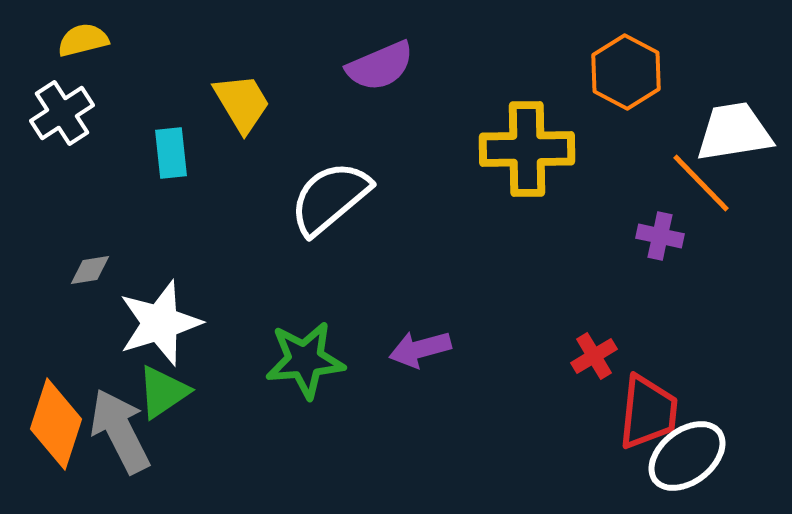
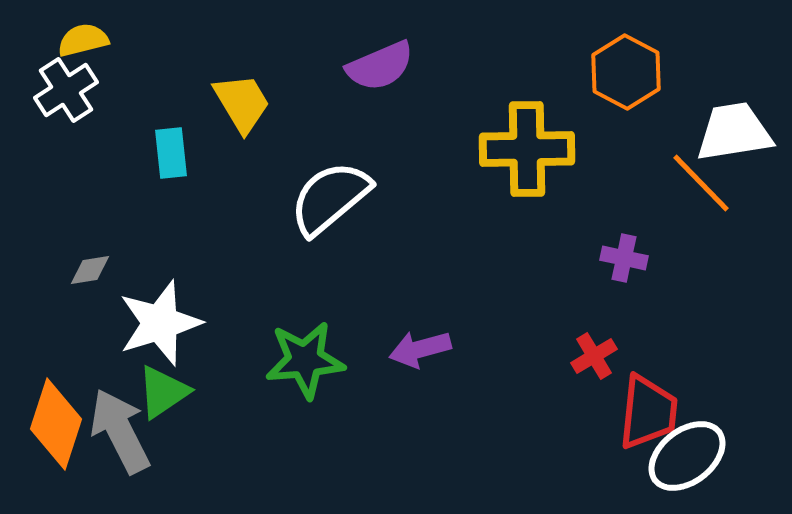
white cross: moved 4 px right, 23 px up
purple cross: moved 36 px left, 22 px down
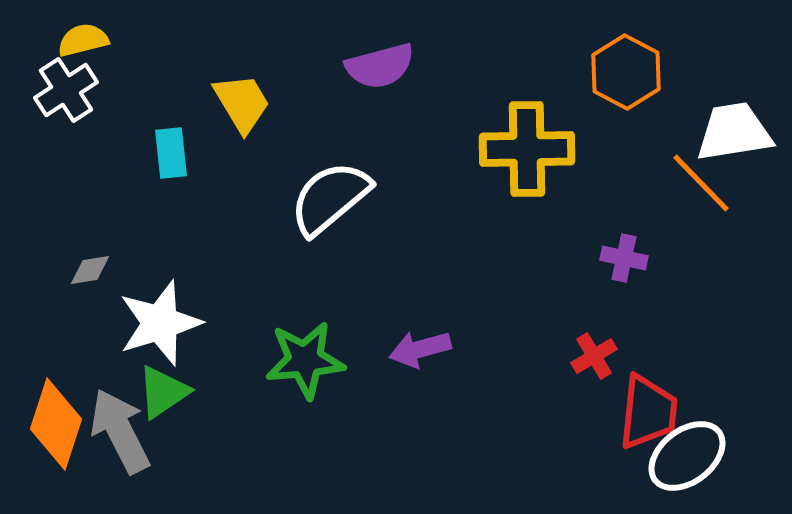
purple semicircle: rotated 8 degrees clockwise
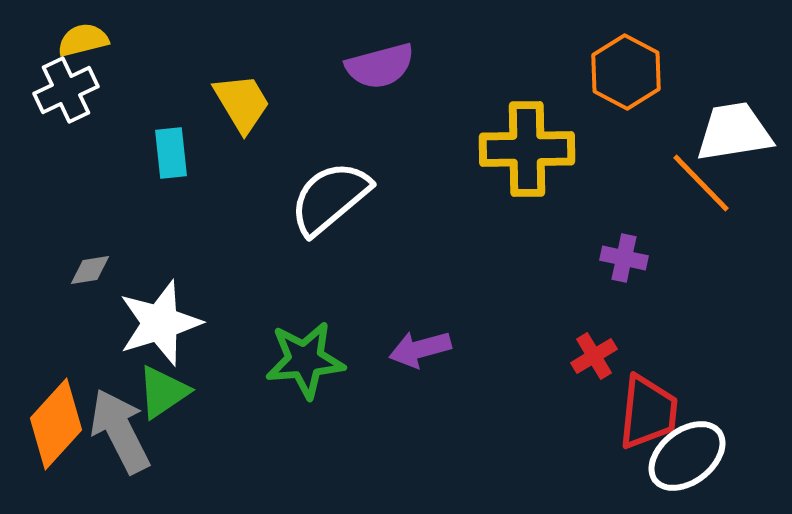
white cross: rotated 8 degrees clockwise
orange diamond: rotated 24 degrees clockwise
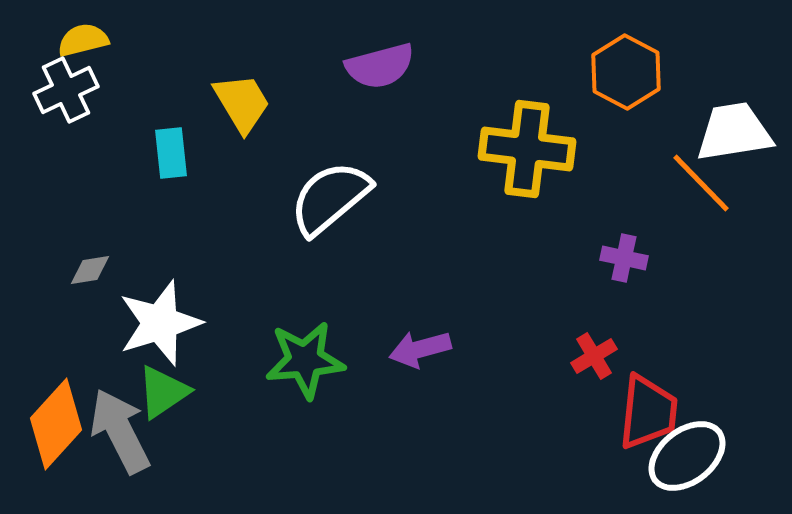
yellow cross: rotated 8 degrees clockwise
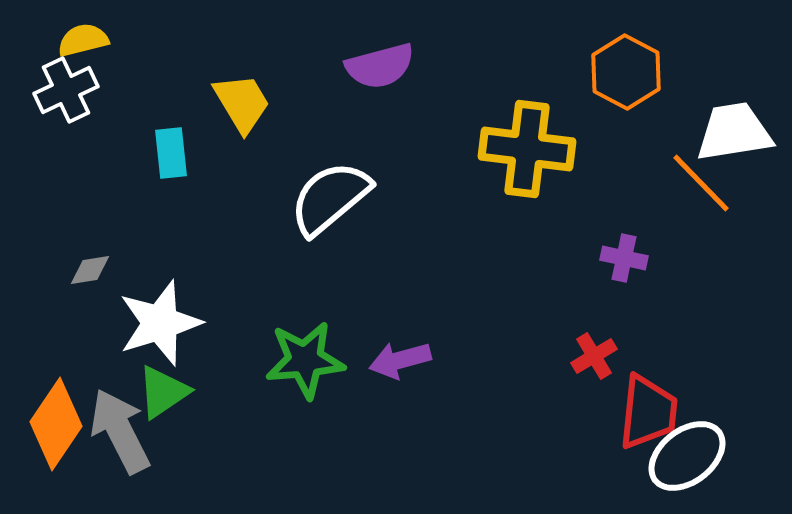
purple arrow: moved 20 px left, 11 px down
orange diamond: rotated 8 degrees counterclockwise
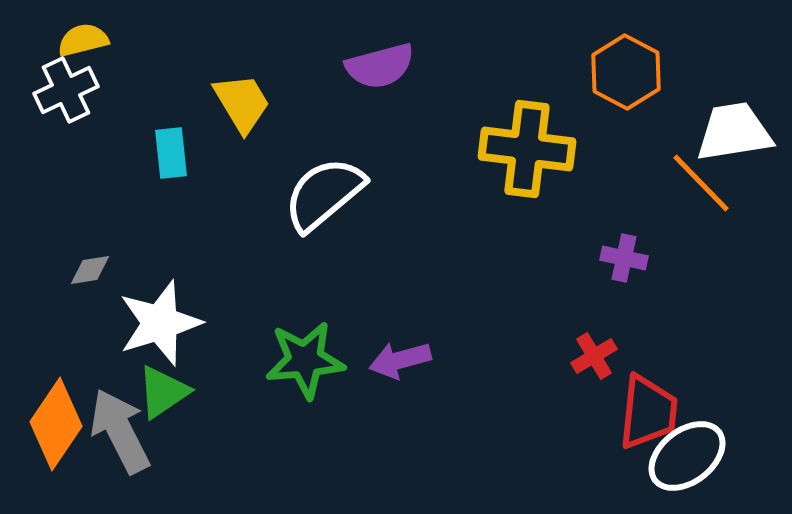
white semicircle: moved 6 px left, 4 px up
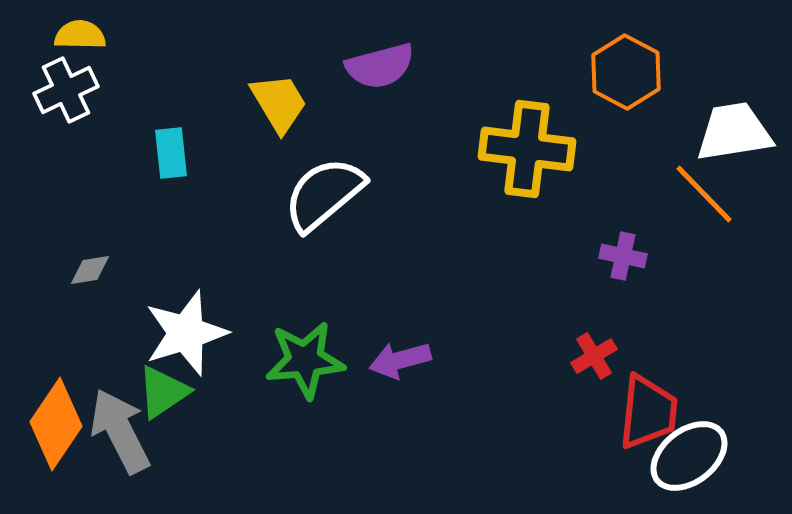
yellow semicircle: moved 3 px left, 5 px up; rotated 15 degrees clockwise
yellow trapezoid: moved 37 px right
orange line: moved 3 px right, 11 px down
purple cross: moved 1 px left, 2 px up
white star: moved 26 px right, 10 px down
white ellipse: moved 2 px right
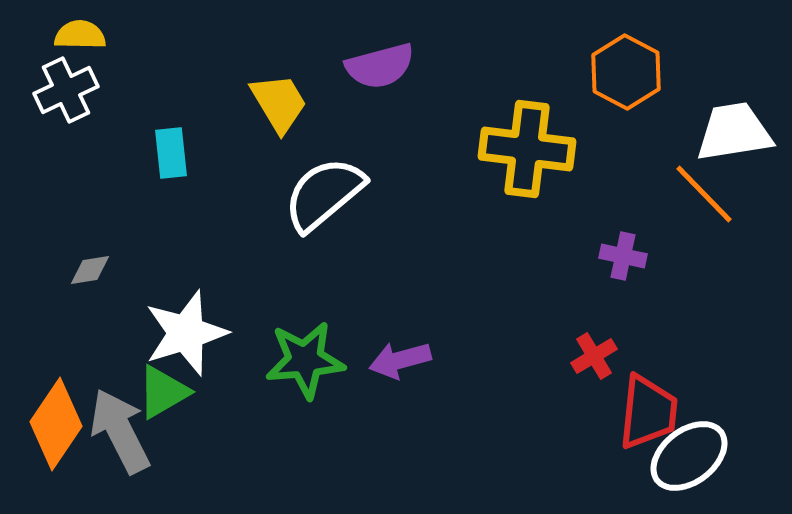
green triangle: rotated 4 degrees clockwise
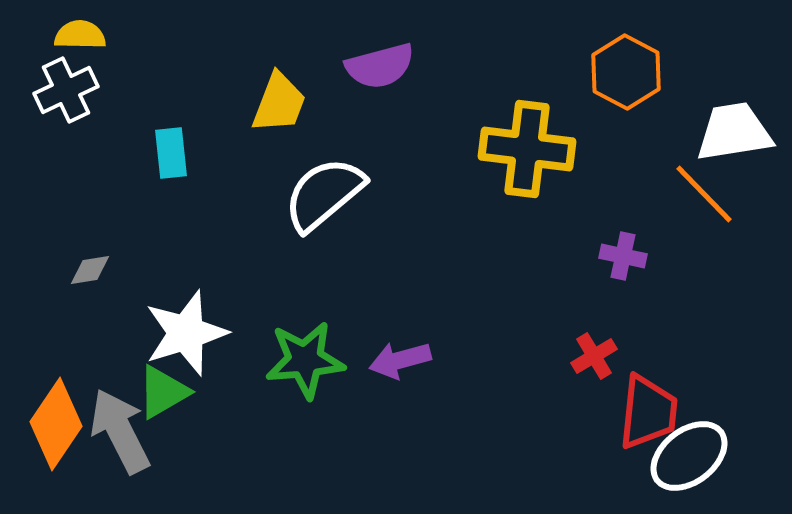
yellow trapezoid: rotated 52 degrees clockwise
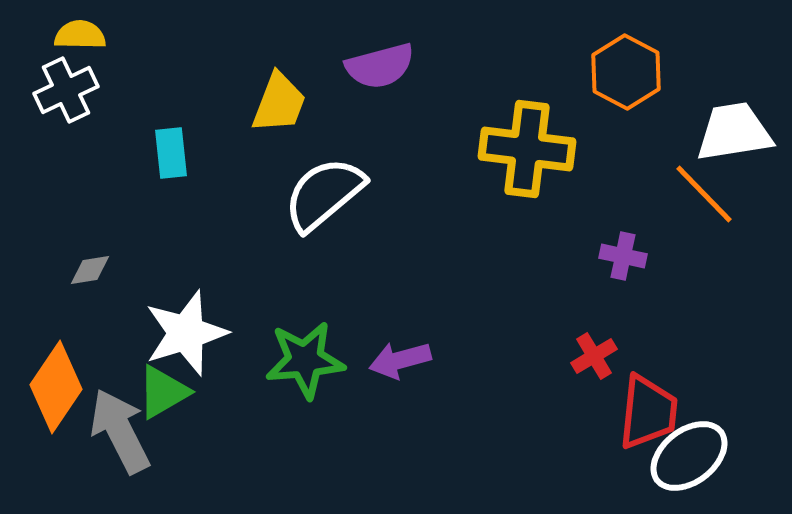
orange diamond: moved 37 px up
